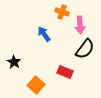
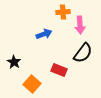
orange cross: moved 1 px right; rotated 24 degrees counterclockwise
blue arrow: rotated 105 degrees clockwise
black semicircle: moved 2 px left, 4 px down
red rectangle: moved 6 px left, 2 px up
orange square: moved 4 px left, 1 px up
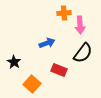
orange cross: moved 1 px right, 1 px down
blue arrow: moved 3 px right, 9 px down
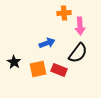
pink arrow: moved 1 px down
black semicircle: moved 5 px left
orange square: moved 6 px right, 15 px up; rotated 36 degrees clockwise
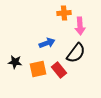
black semicircle: moved 2 px left
black star: moved 1 px right; rotated 24 degrees counterclockwise
red rectangle: rotated 28 degrees clockwise
